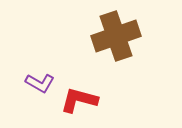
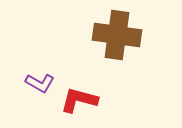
brown cross: moved 1 px right, 1 px up; rotated 27 degrees clockwise
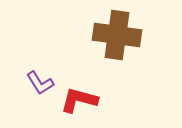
purple L-shape: rotated 28 degrees clockwise
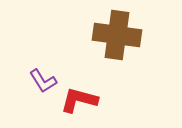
purple L-shape: moved 3 px right, 2 px up
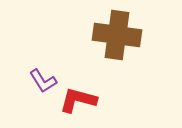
red L-shape: moved 1 px left
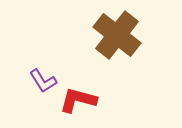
brown cross: rotated 30 degrees clockwise
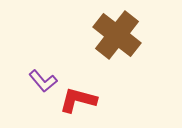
purple L-shape: rotated 8 degrees counterclockwise
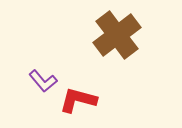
brown cross: rotated 15 degrees clockwise
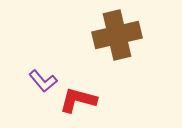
brown cross: rotated 24 degrees clockwise
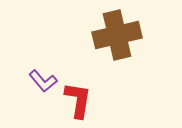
red L-shape: rotated 84 degrees clockwise
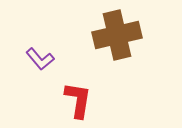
purple L-shape: moved 3 px left, 22 px up
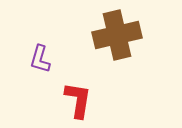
purple L-shape: rotated 56 degrees clockwise
